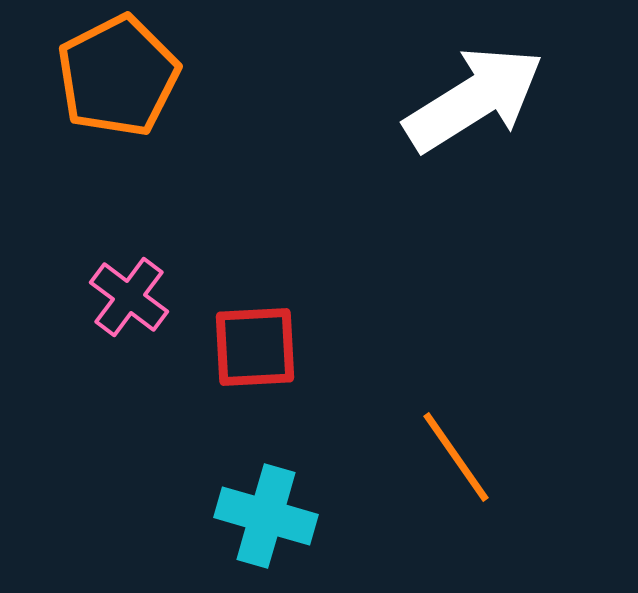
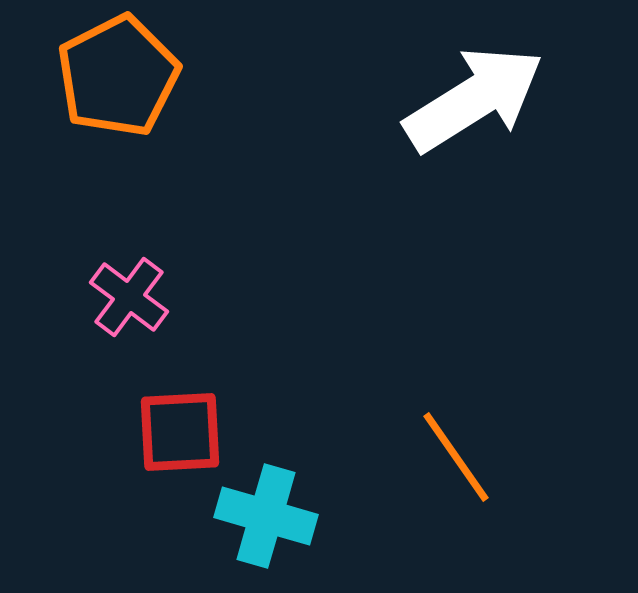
red square: moved 75 px left, 85 px down
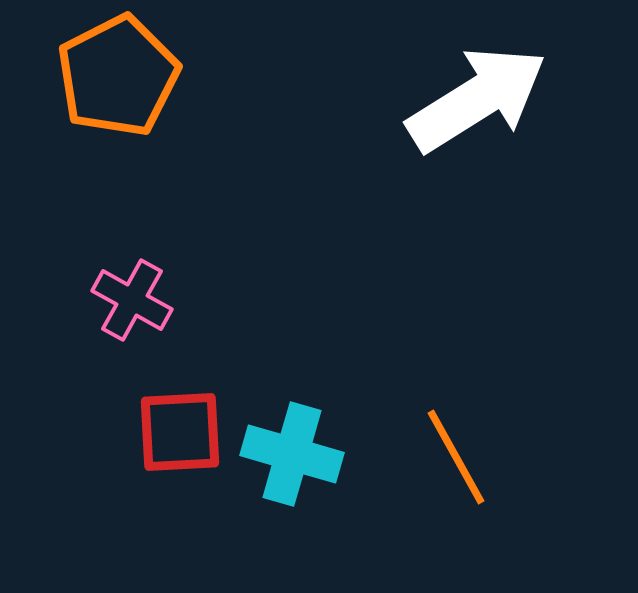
white arrow: moved 3 px right
pink cross: moved 3 px right, 3 px down; rotated 8 degrees counterclockwise
orange line: rotated 6 degrees clockwise
cyan cross: moved 26 px right, 62 px up
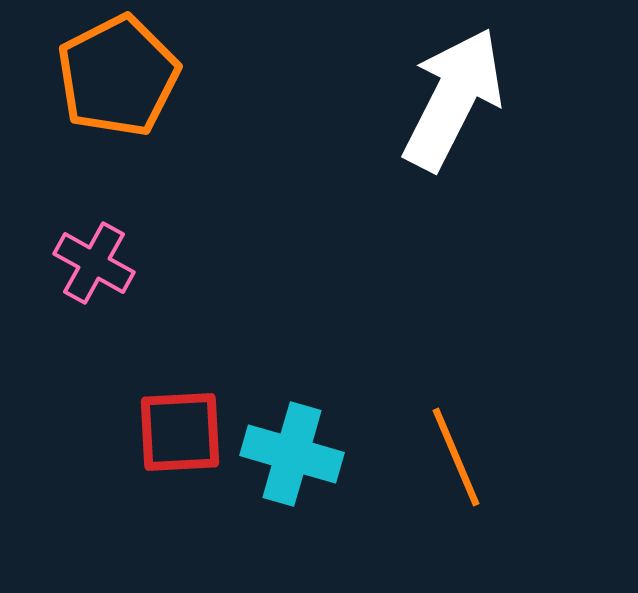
white arrow: moved 24 px left; rotated 31 degrees counterclockwise
pink cross: moved 38 px left, 37 px up
orange line: rotated 6 degrees clockwise
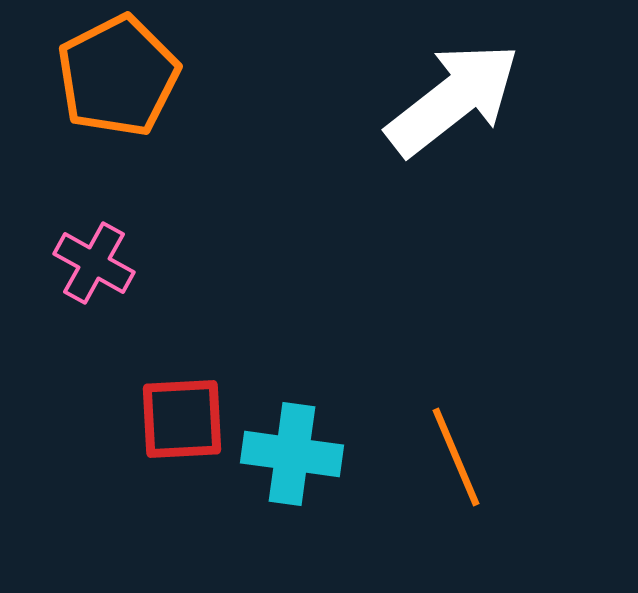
white arrow: rotated 25 degrees clockwise
red square: moved 2 px right, 13 px up
cyan cross: rotated 8 degrees counterclockwise
